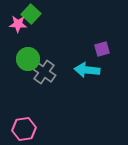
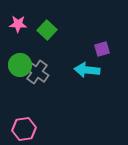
green square: moved 16 px right, 16 px down
green circle: moved 8 px left, 6 px down
gray cross: moved 7 px left
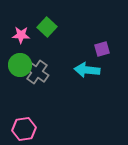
pink star: moved 3 px right, 11 px down
green square: moved 3 px up
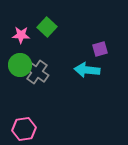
purple square: moved 2 px left
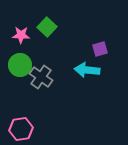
gray cross: moved 4 px right, 5 px down
pink hexagon: moved 3 px left
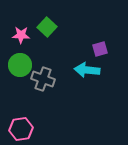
gray cross: moved 2 px right, 2 px down; rotated 15 degrees counterclockwise
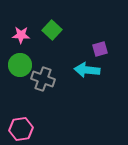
green square: moved 5 px right, 3 px down
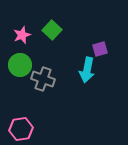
pink star: moved 1 px right; rotated 24 degrees counterclockwise
cyan arrow: rotated 85 degrees counterclockwise
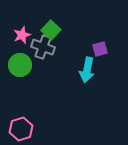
green square: moved 1 px left
gray cross: moved 32 px up
pink hexagon: rotated 10 degrees counterclockwise
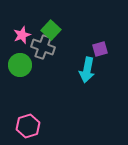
pink hexagon: moved 7 px right, 3 px up
